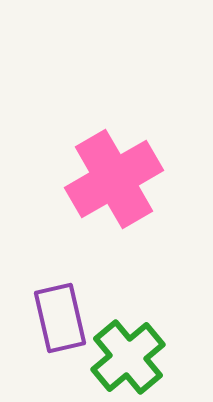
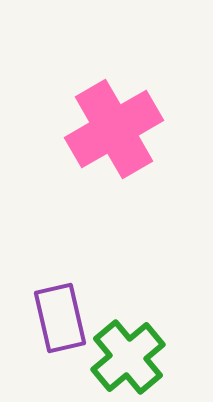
pink cross: moved 50 px up
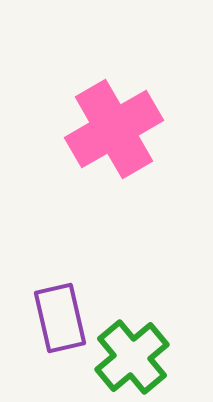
green cross: moved 4 px right
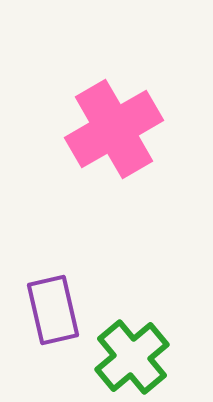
purple rectangle: moved 7 px left, 8 px up
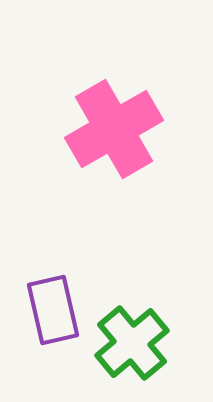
green cross: moved 14 px up
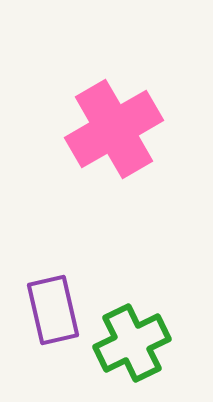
green cross: rotated 14 degrees clockwise
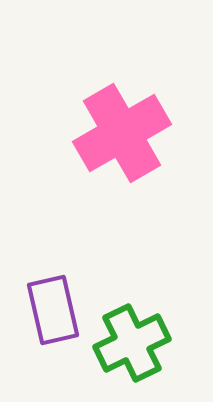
pink cross: moved 8 px right, 4 px down
